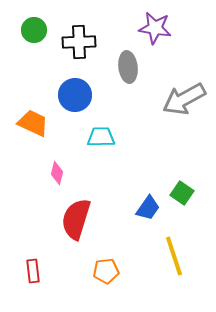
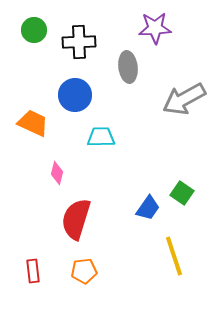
purple star: rotated 12 degrees counterclockwise
orange pentagon: moved 22 px left
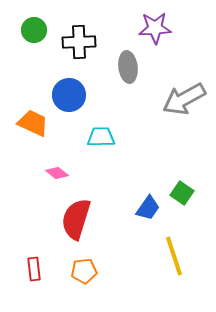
blue circle: moved 6 px left
pink diamond: rotated 65 degrees counterclockwise
red rectangle: moved 1 px right, 2 px up
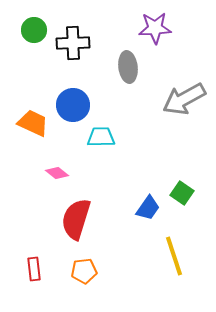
black cross: moved 6 px left, 1 px down
blue circle: moved 4 px right, 10 px down
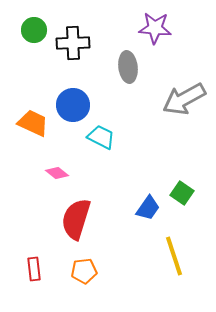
purple star: rotated 8 degrees clockwise
cyan trapezoid: rotated 28 degrees clockwise
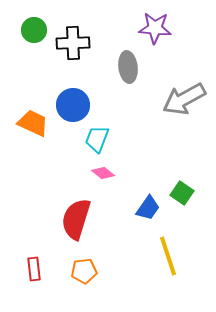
cyan trapezoid: moved 4 px left, 2 px down; rotated 96 degrees counterclockwise
pink diamond: moved 46 px right
yellow line: moved 6 px left
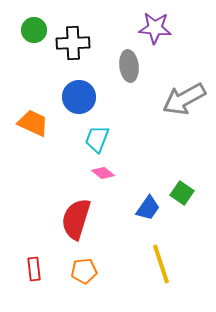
gray ellipse: moved 1 px right, 1 px up
blue circle: moved 6 px right, 8 px up
yellow line: moved 7 px left, 8 px down
